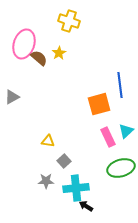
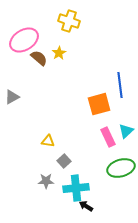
pink ellipse: moved 4 px up; rotated 40 degrees clockwise
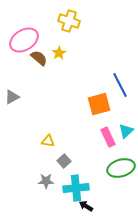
blue line: rotated 20 degrees counterclockwise
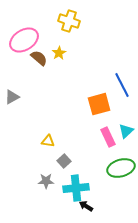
blue line: moved 2 px right
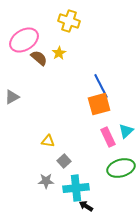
blue line: moved 21 px left, 1 px down
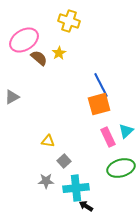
blue line: moved 1 px up
